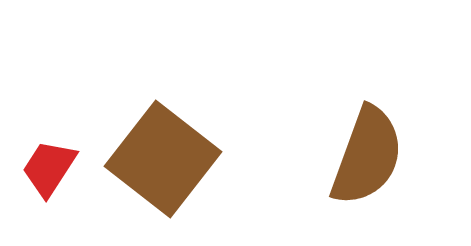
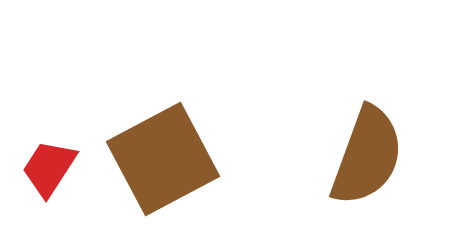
brown square: rotated 24 degrees clockwise
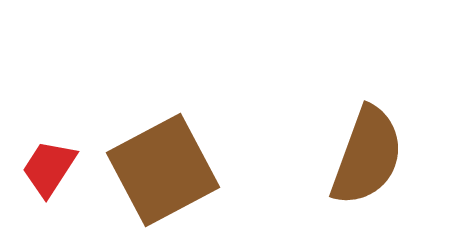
brown square: moved 11 px down
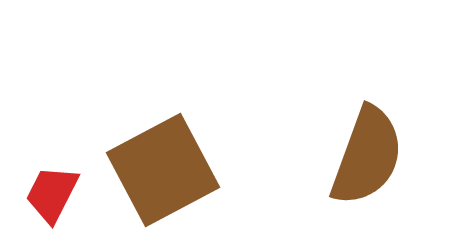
red trapezoid: moved 3 px right, 26 px down; rotated 6 degrees counterclockwise
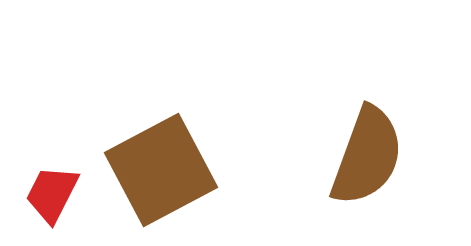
brown square: moved 2 px left
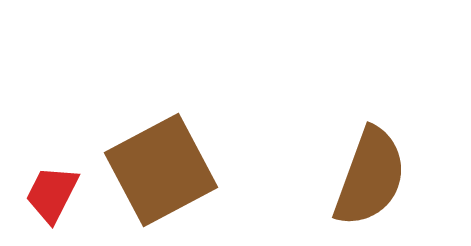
brown semicircle: moved 3 px right, 21 px down
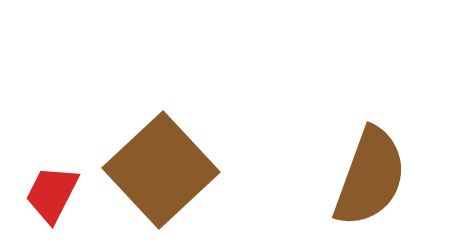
brown square: rotated 15 degrees counterclockwise
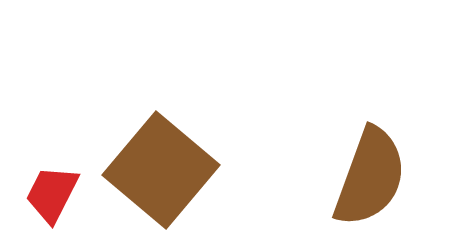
brown square: rotated 7 degrees counterclockwise
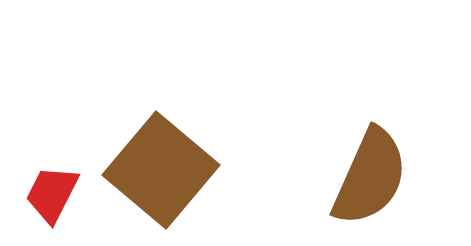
brown semicircle: rotated 4 degrees clockwise
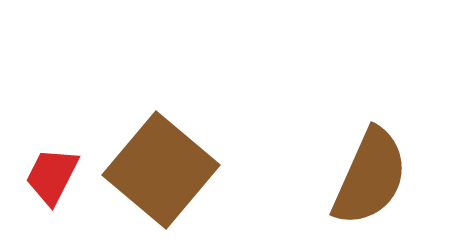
red trapezoid: moved 18 px up
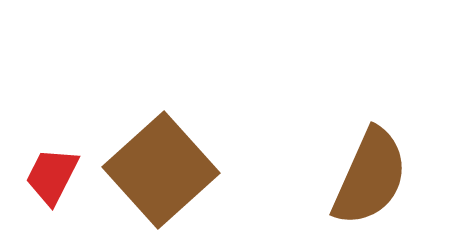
brown square: rotated 8 degrees clockwise
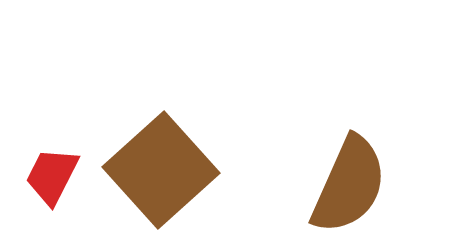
brown semicircle: moved 21 px left, 8 px down
